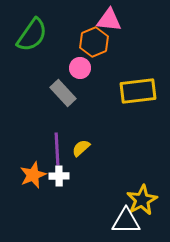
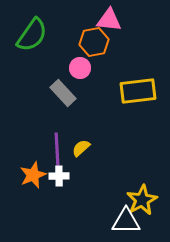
orange hexagon: rotated 12 degrees clockwise
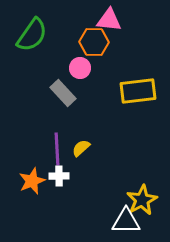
orange hexagon: rotated 12 degrees clockwise
orange star: moved 1 px left, 6 px down
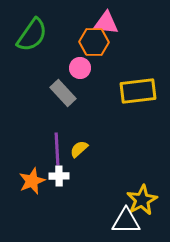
pink triangle: moved 3 px left, 3 px down
yellow semicircle: moved 2 px left, 1 px down
